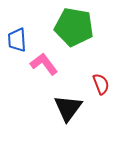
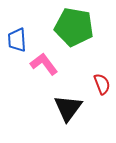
red semicircle: moved 1 px right
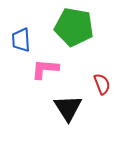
blue trapezoid: moved 4 px right
pink L-shape: moved 1 px right, 5 px down; rotated 48 degrees counterclockwise
black triangle: rotated 8 degrees counterclockwise
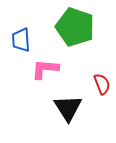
green pentagon: moved 1 px right; rotated 9 degrees clockwise
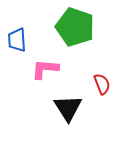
blue trapezoid: moved 4 px left
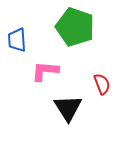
pink L-shape: moved 2 px down
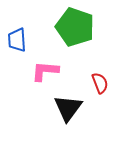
red semicircle: moved 2 px left, 1 px up
black triangle: rotated 8 degrees clockwise
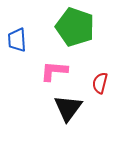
pink L-shape: moved 9 px right
red semicircle: rotated 145 degrees counterclockwise
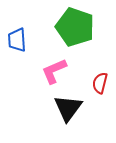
pink L-shape: rotated 28 degrees counterclockwise
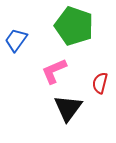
green pentagon: moved 1 px left, 1 px up
blue trapezoid: moved 1 px left; rotated 40 degrees clockwise
